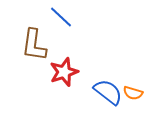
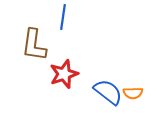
blue line: moved 2 px right; rotated 55 degrees clockwise
red star: moved 2 px down
orange semicircle: rotated 18 degrees counterclockwise
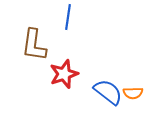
blue line: moved 5 px right
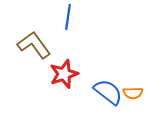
brown L-shape: rotated 136 degrees clockwise
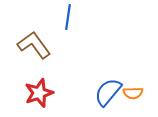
red star: moved 25 px left, 19 px down
blue semicircle: rotated 88 degrees counterclockwise
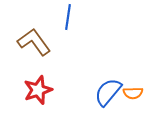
brown L-shape: moved 3 px up
red star: moved 1 px left, 3 px up
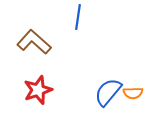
blue line: moved 10 px right
brown L-shape: rotated 12 degrees counterclockwise
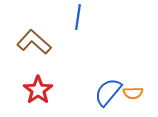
red star: rotated 16 degrees counterclockwise
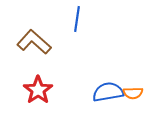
blue line: moved 1 px left, 2 px down
blue semicircle: rotated 40 degrees clockwise
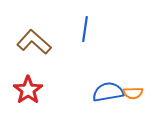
blue line: moved 8 px right, 10 px down
red star: moved 10 px left
